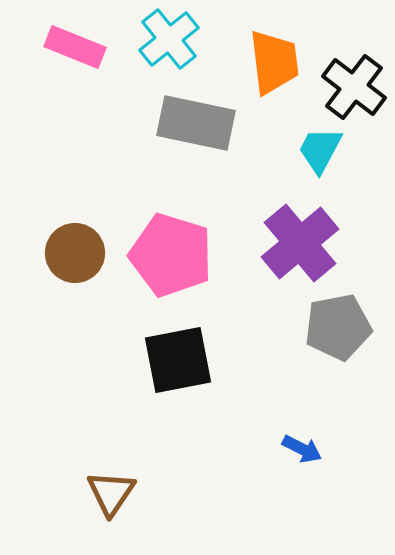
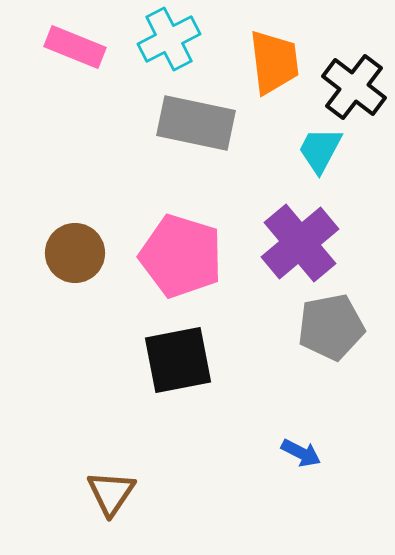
cyan cross: rotated 12 degrees clockwise
pink pentagon: moved 10 px right, 1 px down
gray pentagon: moved 7 px left
blue arrow: moved 1 px left, 4 px down
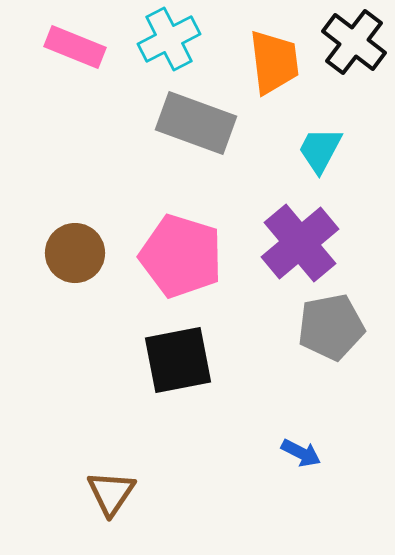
black cross: moved 45 px up
gray rectangle: rotated 8 degrees clockwise
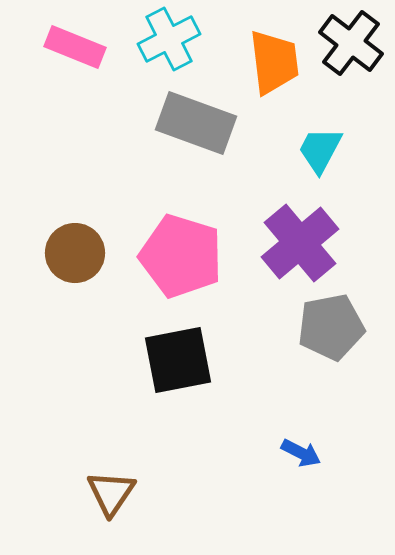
black cross: moved 3 px left, 1 px down
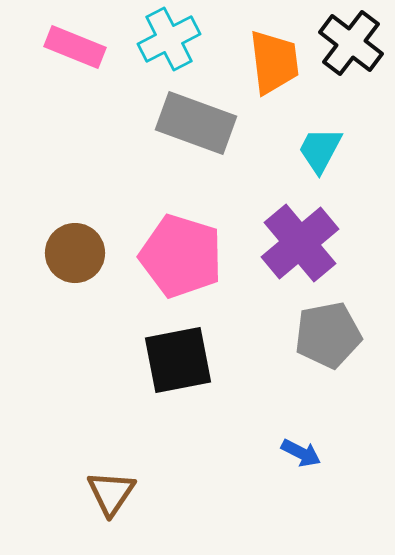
gray pentagon: moved 3 px left, 8 px down
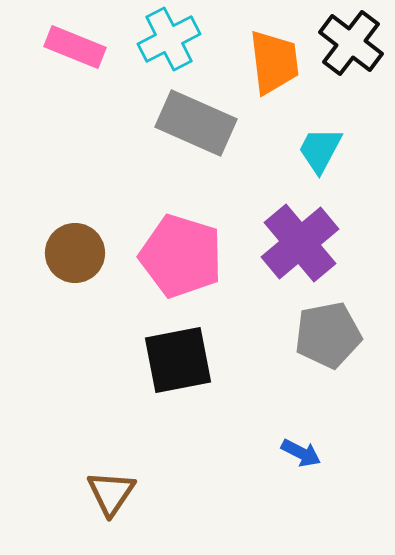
gray rectangle: rotated 4 degrees clockwise
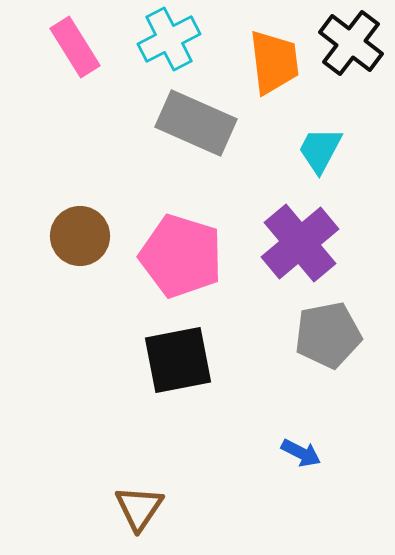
pink rectangle: rotated 36 degrees clockwise
brown circle: moved 5 px right, 17 px up
brown triangle: moved 28 px right, 15 px down
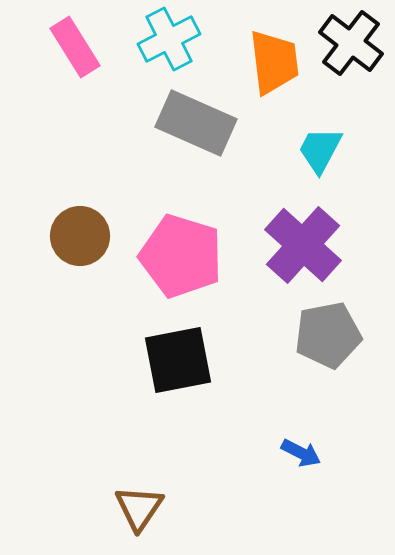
purple cross: moved 3 px right, 2 px down; rotated 8 degrees counterclockwise
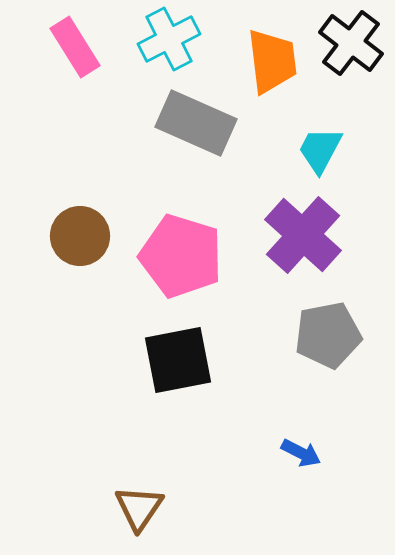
orange trapezoid: moved 2 px left, 1 px up
purple cross: moved 10 px up
